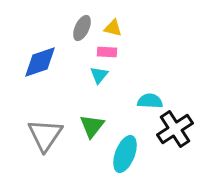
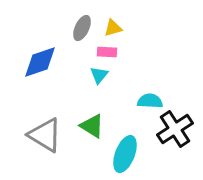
yellow triangle: rotated 30 degrees counterclockwise
green triangle: rotated 36 degrees counterclockwise
gray triangle: rotated 33 degrees counterclockwise
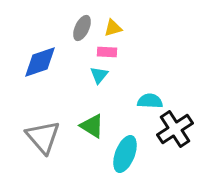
gray triangle: moved 2 px left, 2 px down; rotated 18 degrees clockwise
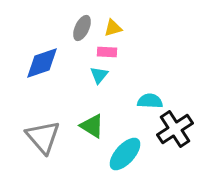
blue diamond: moved 2 px right, 1 px down
cyan ellipse: rotated 21 degrees clockwise
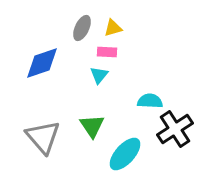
green triangle: rotated 24 degrees clockwise
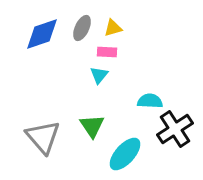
blue diamond: moved 29 px up
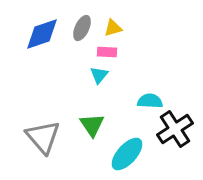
green triangle: moved 1 px up
cyan ellipse: moved 2 px right
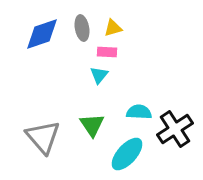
gray ellipse: rotated 35 degrees counterclockwise
cyan semicircle: moved 11 px left, 11 px down
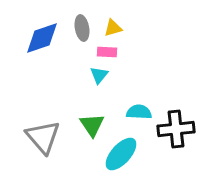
blue diamond: moved 4 px down
black cross: moved 1 px right; rotated 27 degrees clockwise
cyan ellipse: moved 6 px left
